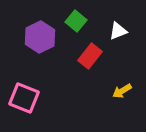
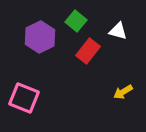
white triangle: rotated 36 degrees clockwise
red rectangle: moved 2 px left, 5 px up
yellow arrow: moved 1 px right, 1 px down
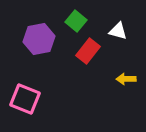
purple hexagon: moved 1 px left, 2 px down; rotated 16 degrees clockwise
yellow arrow: moved 3 px right, 13 px up; rotated 30 degrees clockwise
pink square: moved 1 px right, 1 px down
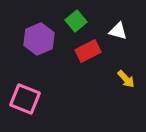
green square: rotated 10 degrees clockwise
purple hexagon: rotated 12 degrees counterclockwise
red rectangle: rotated 25 degrees clockwise
yellow arrow: rotated 132 degrees counterclockwise
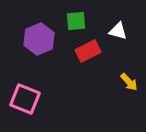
green square: rotated 35 degrees clockwise
yellow arrow: moved 3 px right, 3 px down
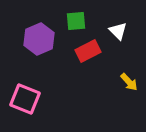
white triangle: rotated 30 degrees clockwise
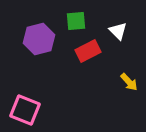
purple hexagon: rotated 8 degrees clockwise
pink square: moved 11 px down
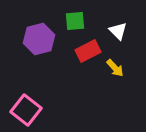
green square: moved 1 px left
yellow arrow: moved 14 px left, 14 px up
pink square: moved 1 px right; rotated 16 degrees clockwise
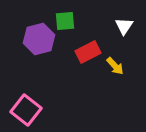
green square: moved 10 px left
white triangle: moved 6 px right, 5 px up; rotated 18 degrees clockwise
red rectangle: moved 1 px down
yellow arrow: moved 2 px up
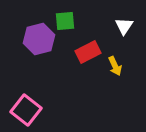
yellow arrow: rotated 18 degrees clockwise
